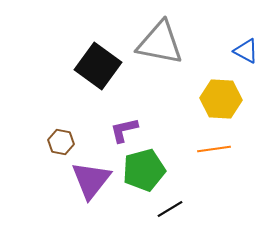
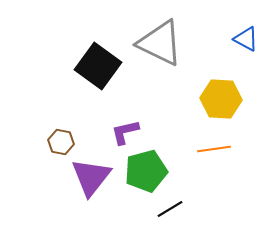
gray triangle: rotated 15 degrees clockwise
blue triangle: moved 12 px up
purple L-shape: moved 1 px right, 2 px down
green pentagon: moved 2 px right, 1 px down
purple triangle: moved 3 px up
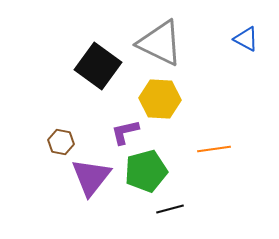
yellow hexagon: moved 61 px left
black line: rotated 16 degrees clockwise
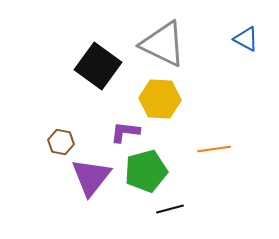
gray triangle: moved 3 px right, 1 px down
purple L-shape: rotated 20 degrees clockwise
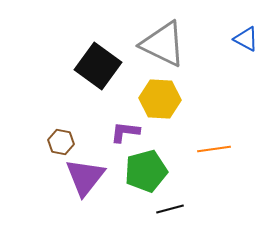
purple triangle: moved 6 px left
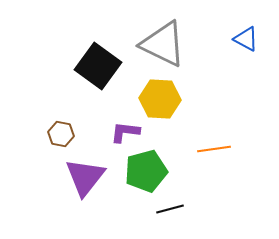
brown hexagon: moved 8 px up
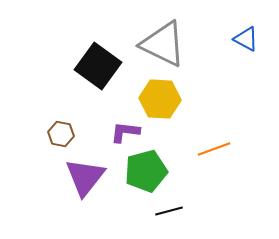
orange line: rotated 12 degrees counterclockwise
black line: moved 1 px left, 2 px down
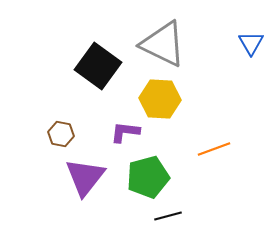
blue triangle: moved 5 px right, 4 px down; rotated 32 degrees clockwise
green pentagon: moved 2 px right, 6 px down
black line: moved 1 px left, 5 px down
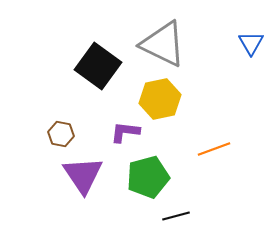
yellow hexagon: rotated 15 degrees counterclockwise
purple triangle: moved 2 px left, 2 px up; rotated 12 degrees counterclockwise
black line: moved 8 px right
